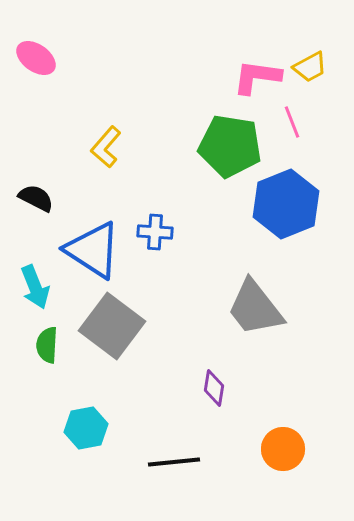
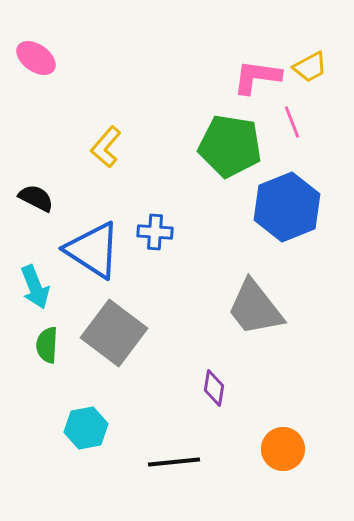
blue hexagon: moved 1 px right, 3 px down
gray square: moved 2 px right, 7 px down
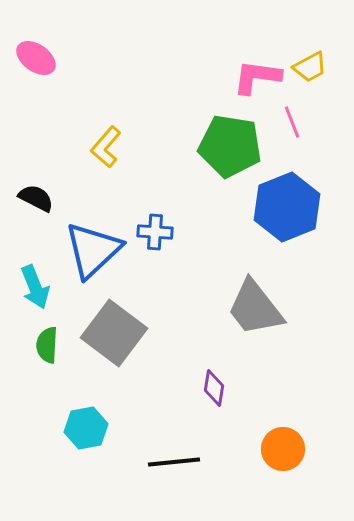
blue triangle: rotated 44 degrees clockwise
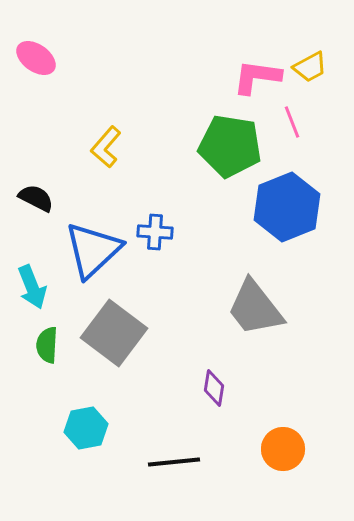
cyan arrow: moved 3 px left
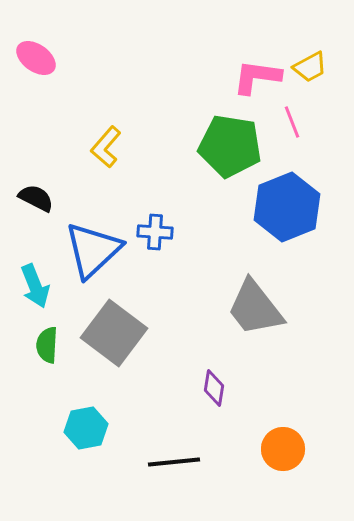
cyan arrow: moved 3 px right, 1 px up
